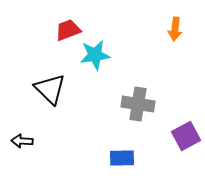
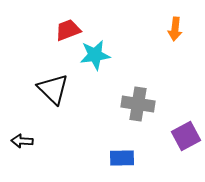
black triangle: moved 3 px right
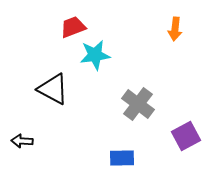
red trapezoid: moved 5 px right, 3 px up
black triangle: rotated 16 degrees counterclockwise
gray cross: rotated 28 degrees clockwise
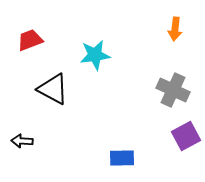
red trapezoid: moved 43 px left, 13 px down
gray cross: moved 35 px right, 14 px up; rotated 12 degrees counterclockwise
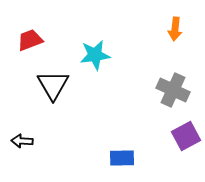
black triangle: moved 4 px up; rotated 32 degrees clockwise
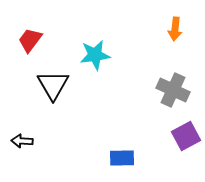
red trapezoid: rotated 32 degrees counterclockwise
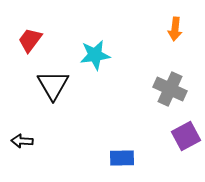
gray cross: moved 3 px left, 1 px up
